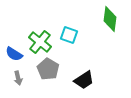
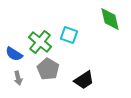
green diamond: rotated 20 degrees counterclockwise
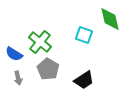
cyan square: moved 15 px right
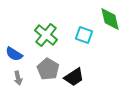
green cross: moved 6 px right, 7 px up
black trapezoid: moved 10 px left, 3 px up
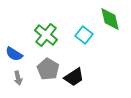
cyan square: rotated 18 degrees clockwise
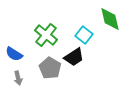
gray pentagon: moved 2 px right, 1 px up
black trapezoid: moved 20 px up
